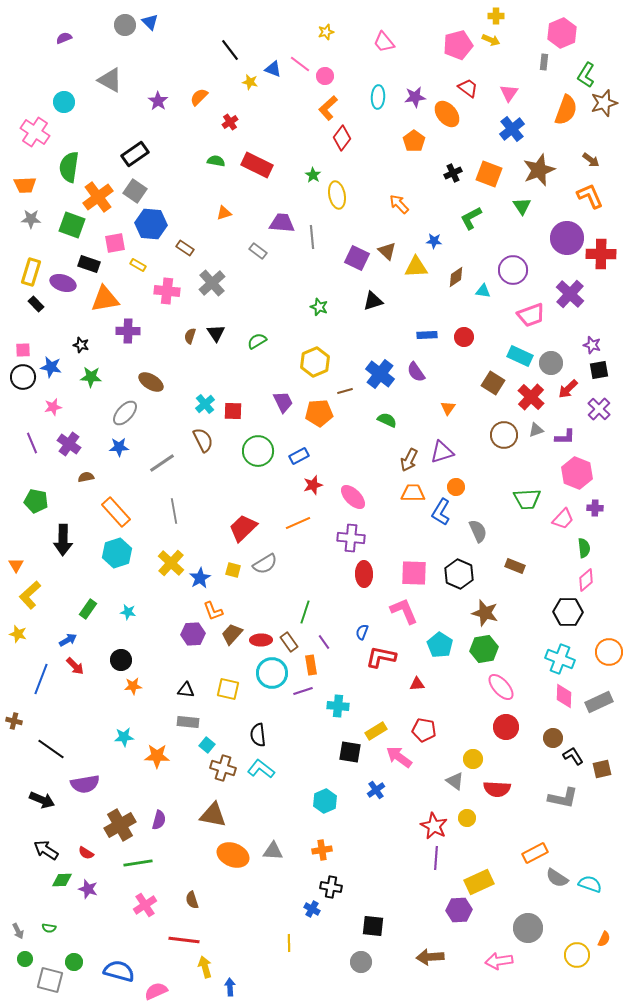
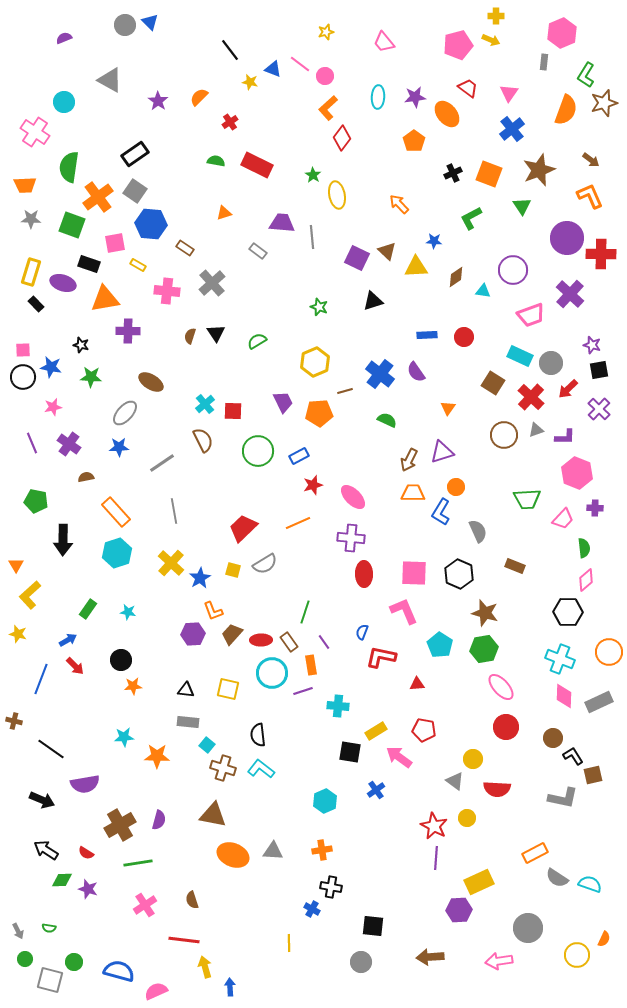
brown square at (602, 769): moved 9 px left, 6 px down
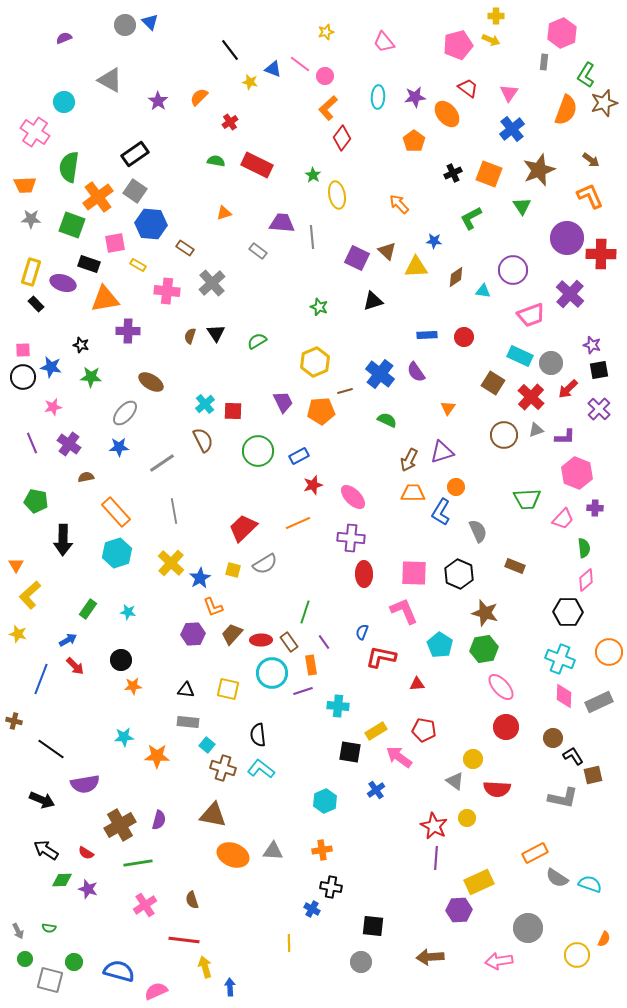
orange pentagon at (319, 413): moved 2 px right, 2 px up
orange L-shape at (213, 611): moved 4 px up
